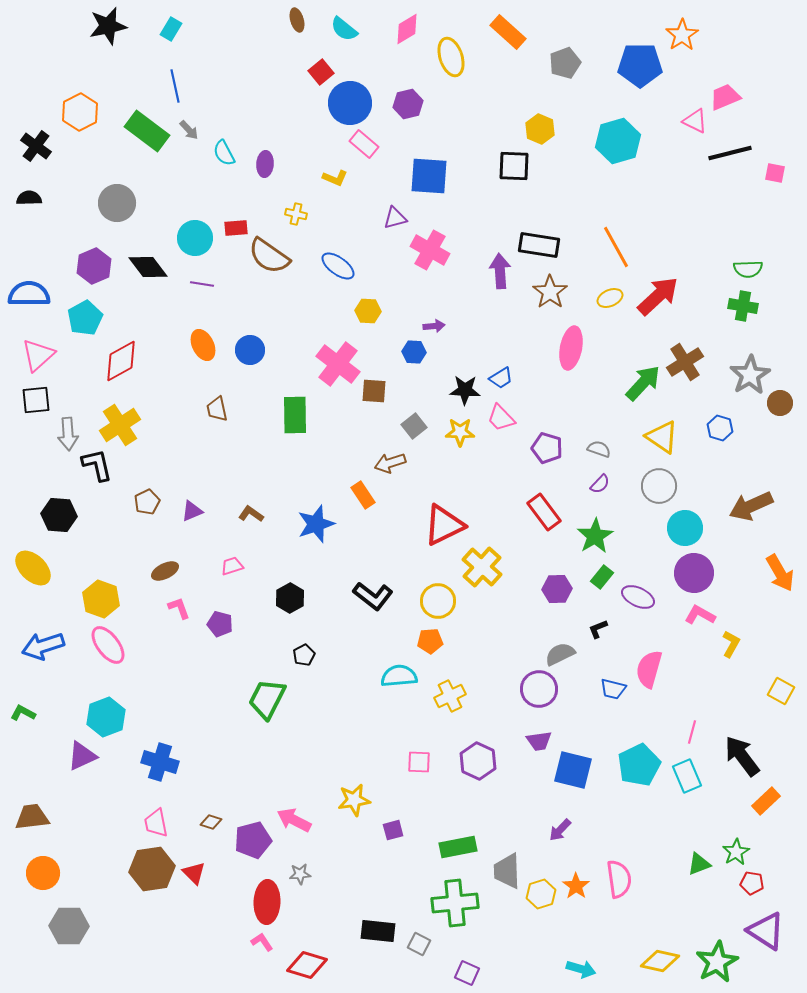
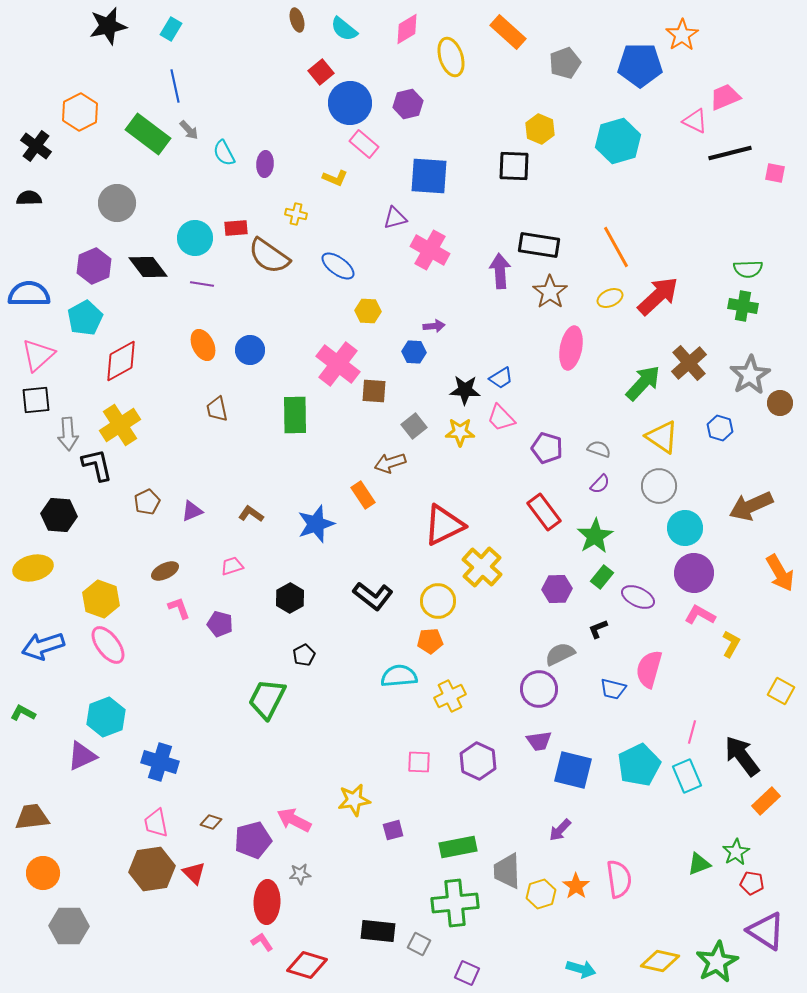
green rectangle at (147, 131): moved 1 px right, 3 px down
brown cross at (685, 362): moved 4 px right, 1 px down; rotated 9 degrees counterclockwise
yellow ellipse at (33, 568): rotated 57 degrees counterclockwise
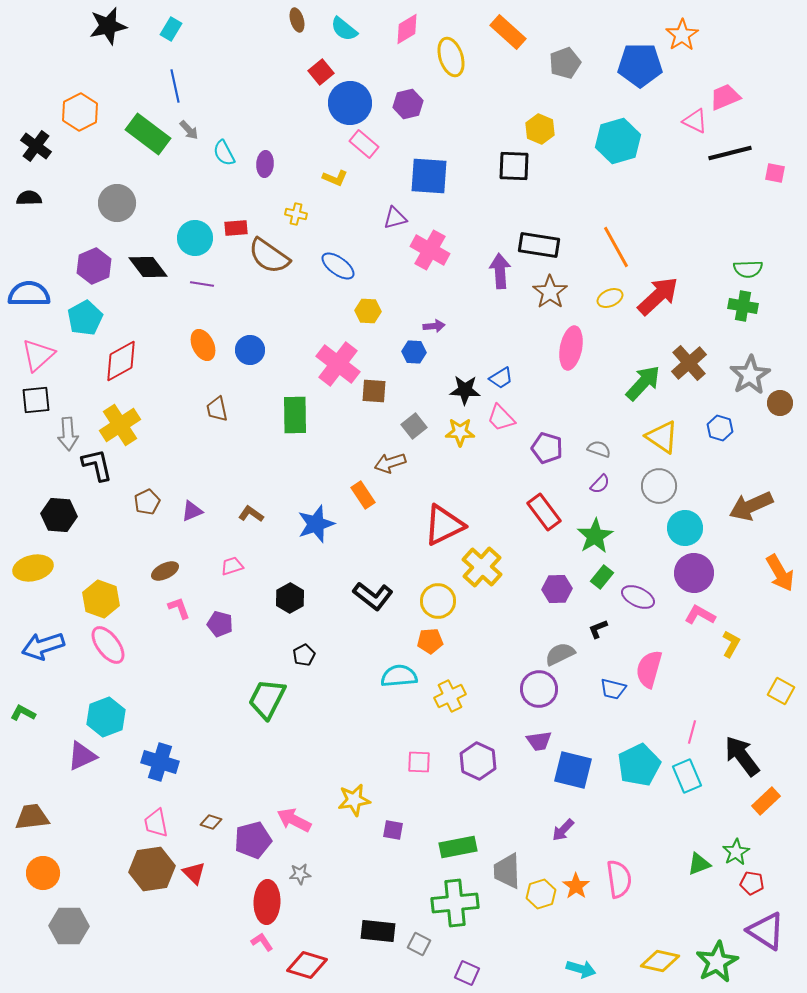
purple square at (393, 830): rotated 25 degrees clockwise
purple arrow at (560, 830): moved 3 px right
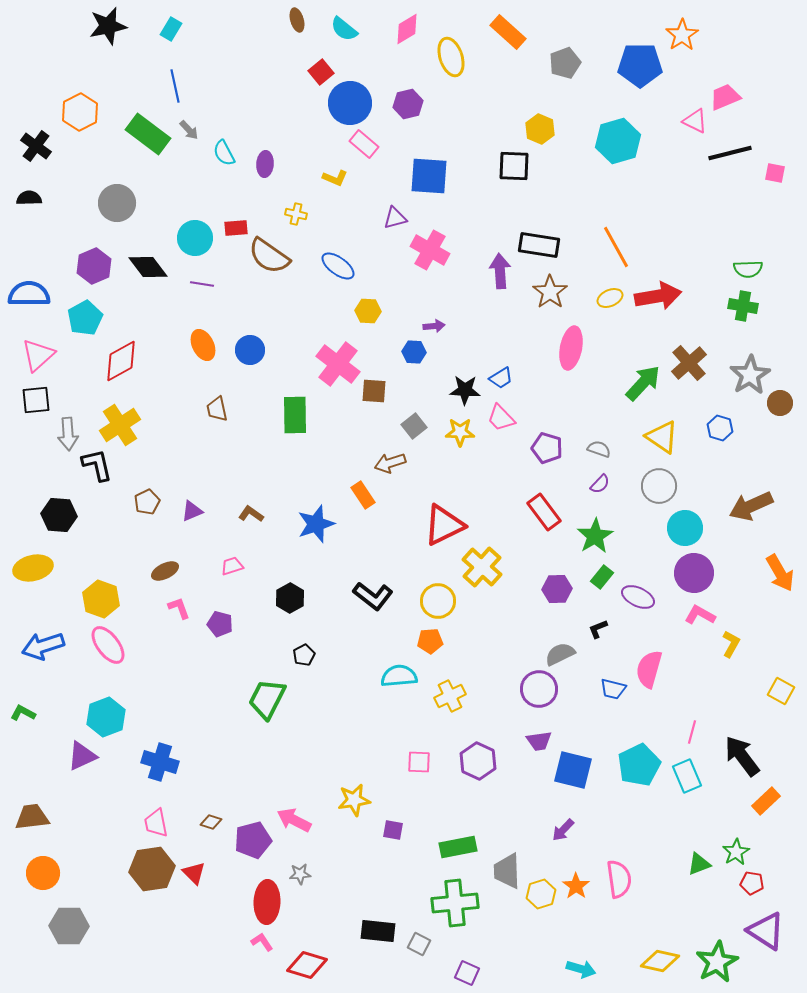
red arrow at (658, 296): rotated 33 degrees clockwise
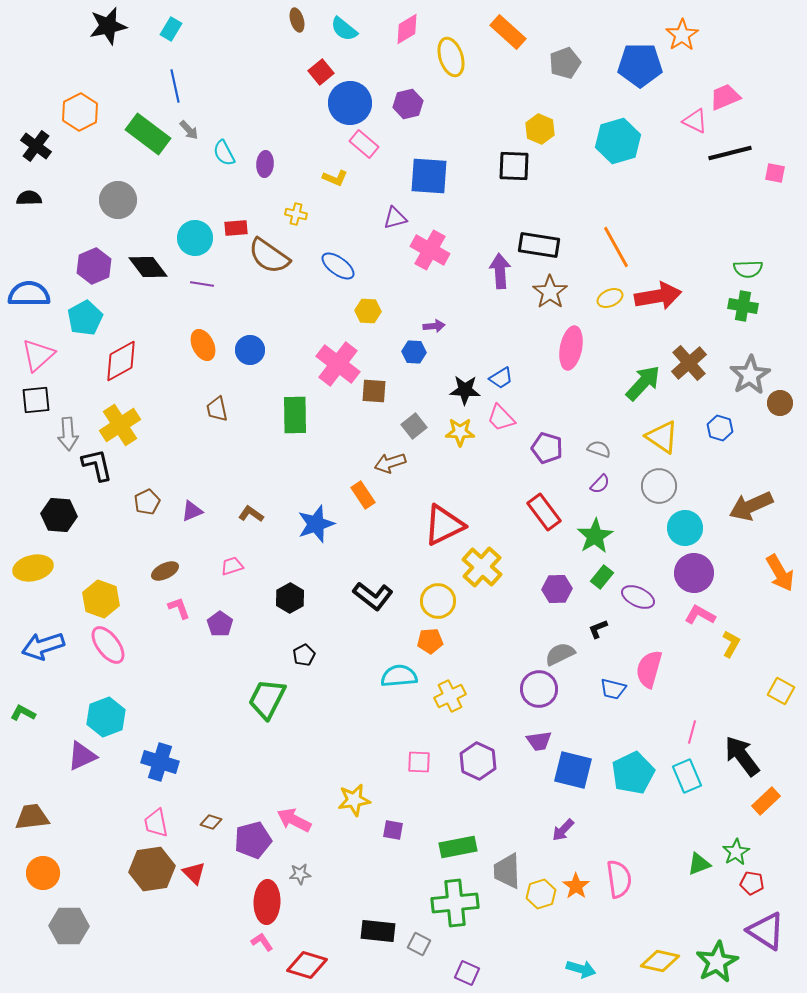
gray circle at (117, 203): moved 1 px right, 3 px up
purple pentagon at (220, 624): rotated 20 degrees clockwise
cyan pentagon at (639, 765): moved 6 px left, 8 px down
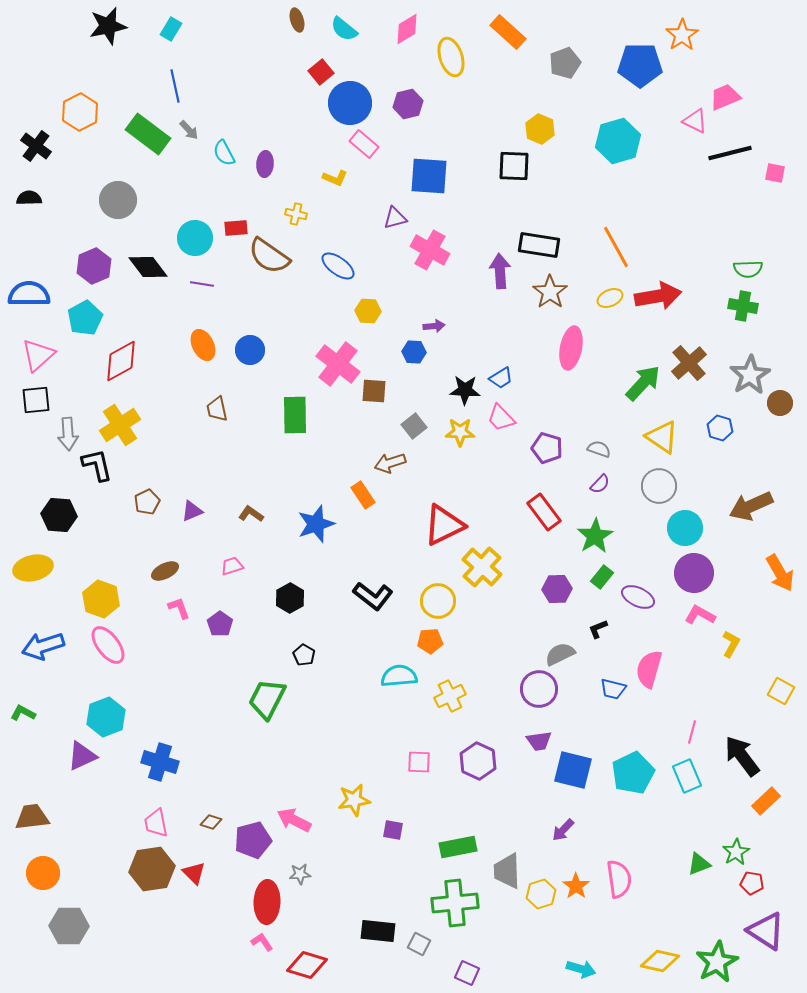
black pentagon at (304, 655): rotated 15 degrees counterclockwise
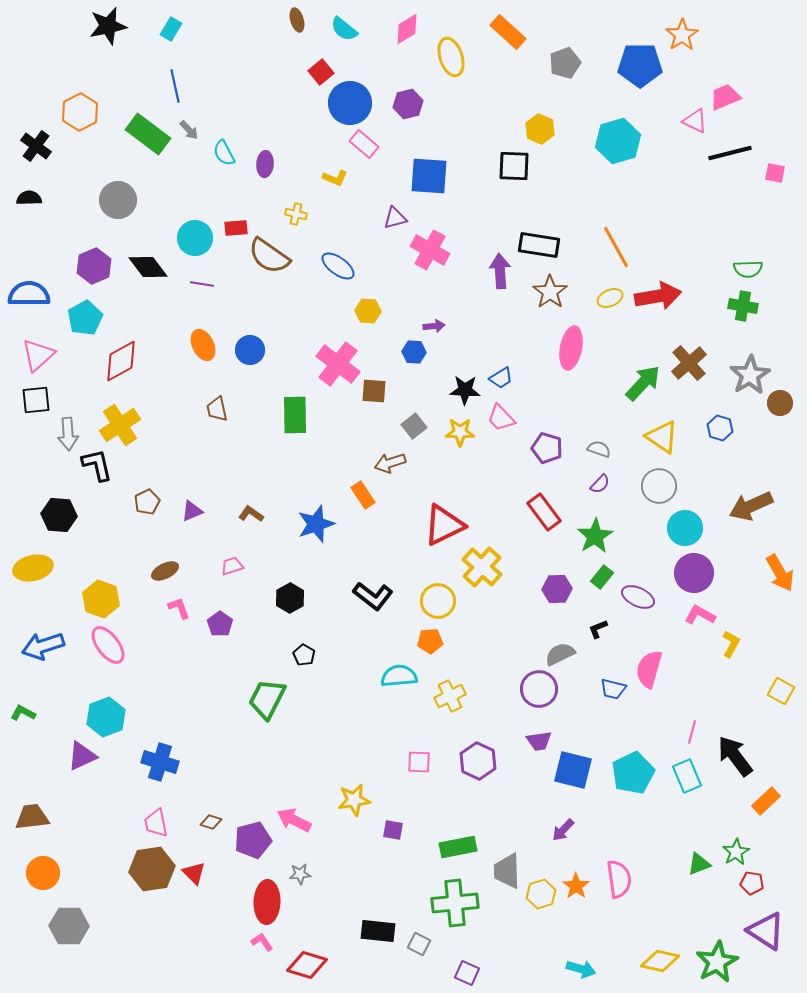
black arrow at (742, 756): moved 7 px left
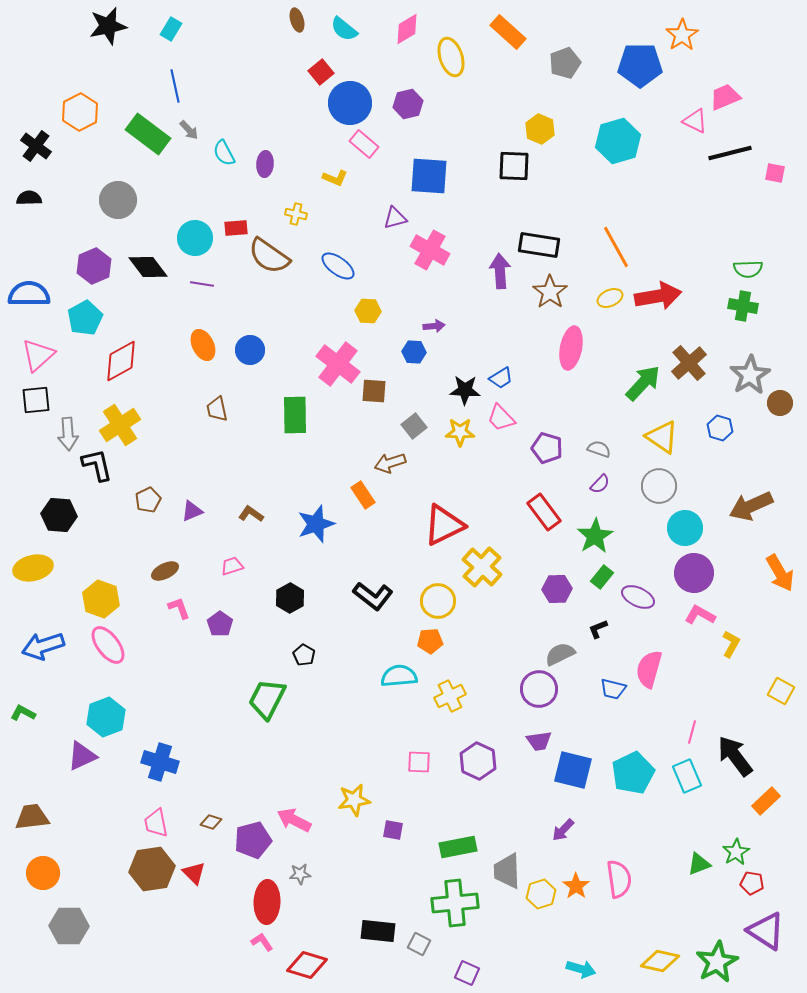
brown pentagon at (147, 502): moved 1 px right, 2 px up
